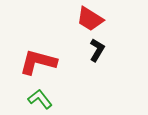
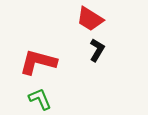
green L-shape: rotated 15 degrees clockwise
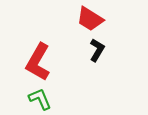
red L-shape: rotated 75 degrees counterclockwise
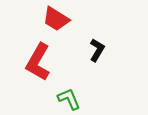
red trapezoid: moved 34 px left
green L-shape: moved 29 px right
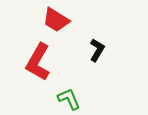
red trapezoid: moved 1 px down
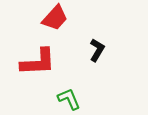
red trapezoid: moved 1 px left, 2 px up; rotated 80 degrees counterclockwise
red L-shape: rotated 123 degrees counterclockwise
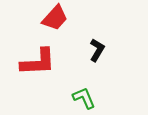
green L-shape: moved 15 px right, 1 px up
